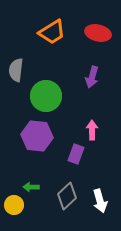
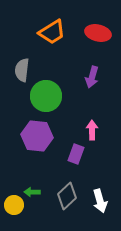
gray semicircle: moved 6 px right
green arrow: moved 1 px right, 5 px down
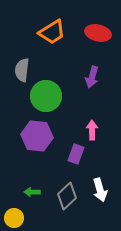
white arrow: moved 11 px up
yellow circle: moved 13 px down
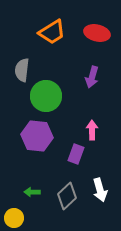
red ellipse: moved 1 px left
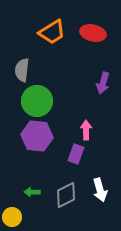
red ellipse: moved 4 px left
purple arrow: moved 11 px right, 6 px down
green circle: moved 9 px left, 5 px down
pink arrow: moved 6 px left
gray diamond: moved 1 px left, 1 px up; rotated 16 degrees clockwise
yellow circle: moved 2 px left, 1 px up
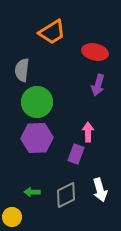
red ellipse: moved 2 px right, 19 px down
purple arrow: moved 5 px left, 2 px down
green circle: moved 1 px down
pink arrow: moved 2 px right, 2 px down
purple hexagon: moved 2 px down; rotated 8 degrees counterclockwise
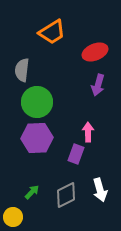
red ellipse: rotated 35 degrees counterclockwise
green arrow: rotated 133 degrees clockwise
yellow circle: moved 1 px right
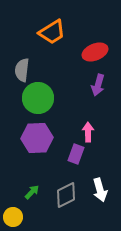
green circle: moved 1 px right, 4 px up
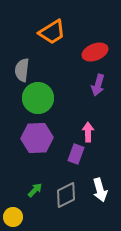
green arrow: moved 3 px right, 2 px up
